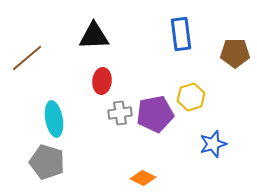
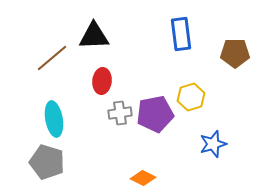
brown line: moved 25 px right
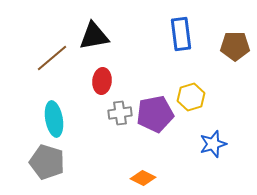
black triangle: rotated 8 degrees counterclockwise
brown pentagon: moved 7 px up
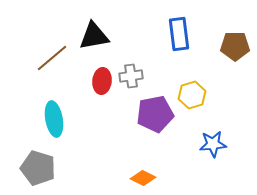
blue rectangle: moved 2 px left
yellow hexagon: moved 1 px right, 2 px up
gray cross: moved 11 px right, 37 px up
blue star: rotated 12 degrees clockwise
gray pentagon: moved 9 px left, 6 px down
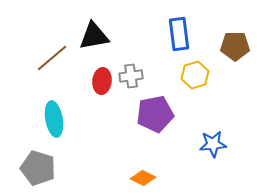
yellow hexagon: moved 3 px right, 20 px up
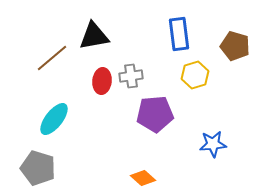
brown pentagon: rotated 16 degrees clockwise
purple pentagon: rotated 6 degrees clockwise
cyan ellipse: rotated 48 degrees clockwise
orange diamond: rotated 15 degrees clockwise
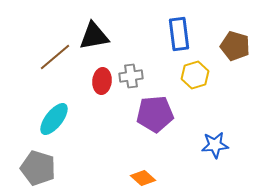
brown line: moved 3 px right, 1 px up
blue star: moved 2 px right, 1 px down
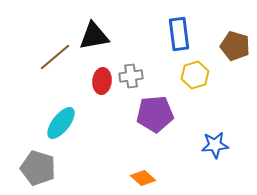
cyan ellipse: moved 7 px right, 4 px down
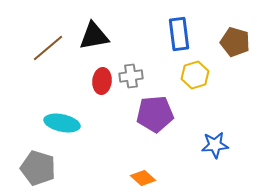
brown pentagon: moved 4 px up
brown line: moved 7 px left, 9 px up
cyan ellipse: moved 1 px right; rotated 64 degrees clockwise
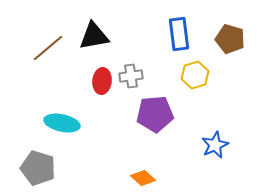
brown pentagon: moved 5 px left, 3 px up
blue star: rotated 20 degrees counterclockwise
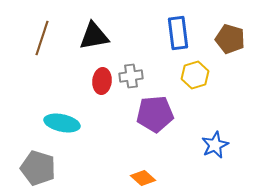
blue rectangle: moved 1 px left, 1 px up
brown line: moved 6 px left, 10 px up; rotated 32 degrees counterclockwise
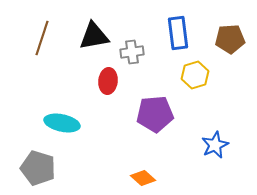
brown pentagon: rotated 20 degrees counterclockwise
gray cross: moved 1 px right, 24 px up
red ellipse: moved 6 px right
